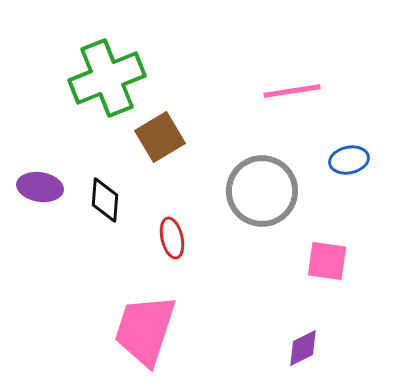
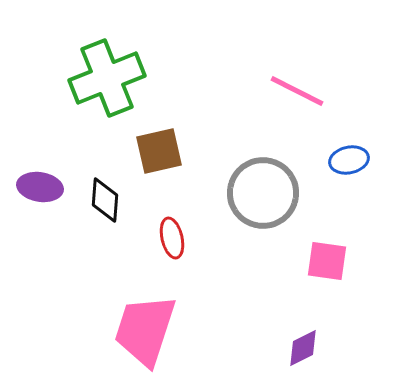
pink line: moved 5 px right; rotated 36 degrees clockwise
brown square: moved 1 px left, 14 px down; rotated 18 degrees clockwise
gray circle: moved 1 px right, 2 px down
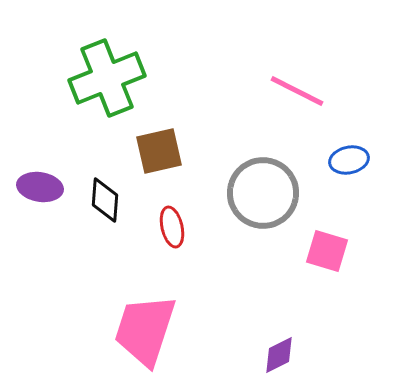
red ellipse: moved 11 px up
pink square: moved 10 px up; rotated 9 degrees clockwise
purple diamond: moved 24 px left, 7 px down
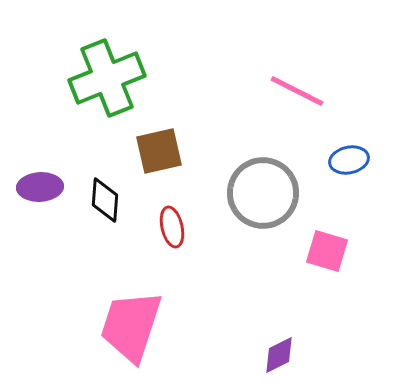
purple ellipse: rotated 12 degrees counterclockwise
pink trapezoid: moved 14 px left, 4 px up
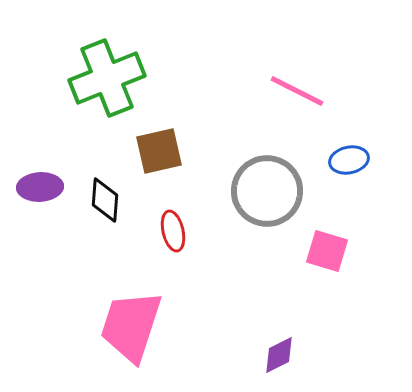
gray circle: moved 4 px right, 2 px up
red ellipse: moved 1 px right, 4 px down
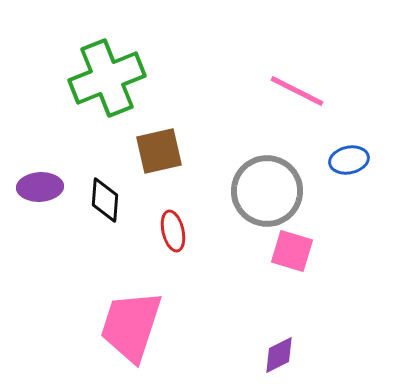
pink square: moved 35 px left
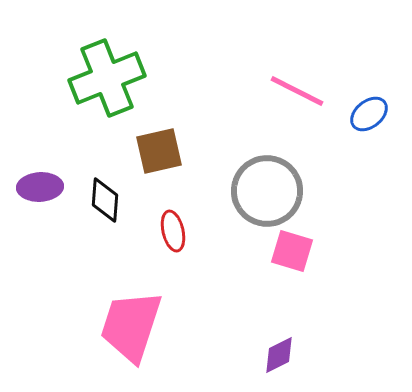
blue ellipse: moved 20 px right, 46 px up; rotated 27 degrees counterclockwise
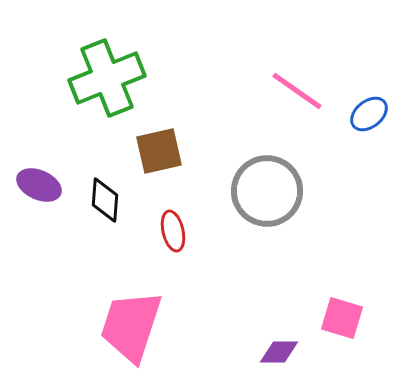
pink line: rotated 8 degrees clockwise
purple ellipse: moved 1 px left, 2 px up; rotated 27 degrees clockwise
pink square: moved 50 px right, 67 px down
purple diamond: moved 3 px up; rotated 27 degrees clockwise
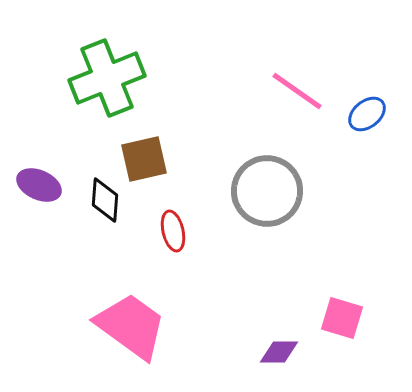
blue ellipse: moved 2 px left
brown square: moved 15 px left, 8 px down
pink trapezoid: rotated 108 degrees clockwise
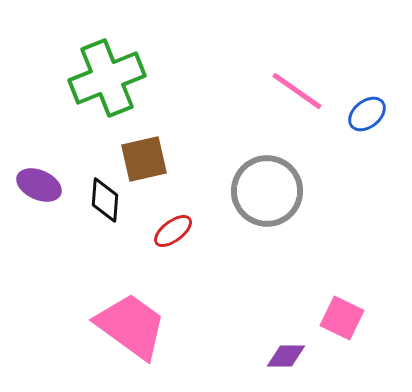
red ellipse: rotated 66 degrees clockwise
pink square: rotated 9 degrees clockwise
purple diamond: moved 7 px right, 4 px down
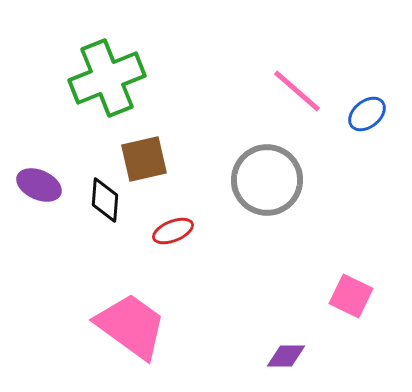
pink line: rotated 6 degrees clockwise
gray circle: moved 11 px up
red ellipse: rotated 15 degrees clockwise
pink square: moved 9 px right, 22 px up
